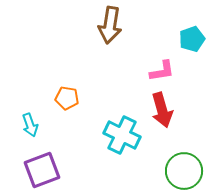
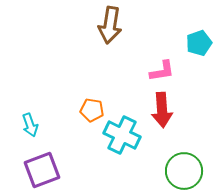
cyan pentagon: moved 7 px right, 4 px down
orange pentagon: moved 25 px right, 12 px down
red arrow: rotated 12 degrees clockwise
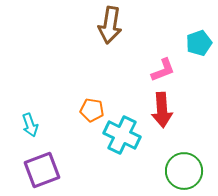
pink L-shape: moved 1 px right, 1 px up; rotated 12 degrees counterclockwise
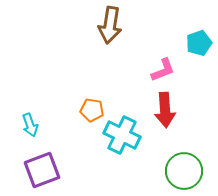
red arrow: moved 3 px right
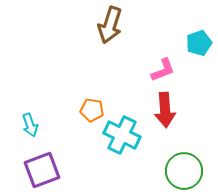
brown arrow: rotated 9 degrees clockwise
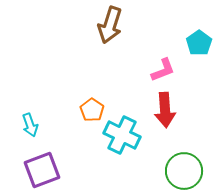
cyan pentagon: rotated 15 degrees counterclockwise
orange pentagon: rotated 25 degrees clockwise
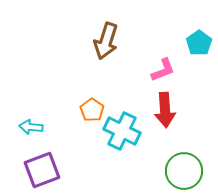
brown arrow: moved 4 px left, 16 px down
cyan arrow: moved 1 px right, 2 px down; rotated 115 degrees clockwise
cyan cross: moved 4 px up
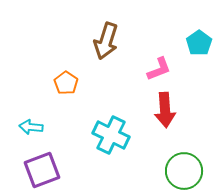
pink L-shape: moved 4 px left, 1 px up
orange pentagon: moved 26 px left, 27 px up
cyan cross: moved 11 px left, 4 px down
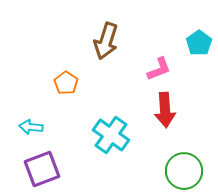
cyan cross: rotated 9 degrees clockwise
purple square: moved 1 px up
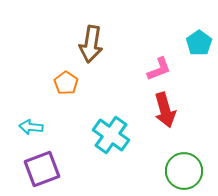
brown arrow: moved 15 px left, 3 px down; rotated 9 degrees counterclockwise
red arrow: rotated 12 degrees counterclockwise
